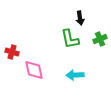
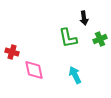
black arrow: moved 4 px right
green L-shape: moved 2 px left, 1 px up
cyan arrow: rotated 66 degrees clockwise
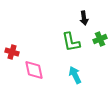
green L-shape: moved 3 px right, 4 px down
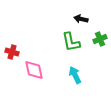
black arrow: moved 3 px left, 1 px down; rotated 112 degrees clockwise
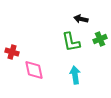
cyan arrow: rotated 18 degrees clockwise
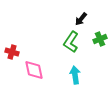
black arrow: rotated 64 degrees counterclockwise
green L-shape: rotated 45 degrees clockwise
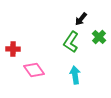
green cross: moved 1 px left, 2 px up; rotated 24 degrees counterclockwise
red cross: moved 1 px right, 3 px up; rotated 16 degrees counterclockwise
pink diamond: rotated 25 degrees counterclockwise
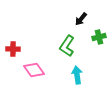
green cross: rotated 32 degrees clockwise
green L-shape: moved 4 px left, 4 px down
cyan arrow: moved 2 px right
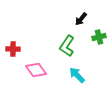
pink diamond: moved 2 px right
cyan arrow: rotated 36 degrees counterclockwise
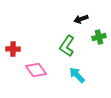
black arrow: rotated 32 degrees clockwise
